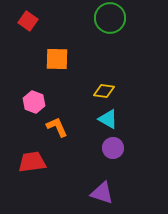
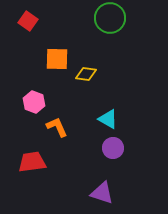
yellow diamond: moved 18 px left, 17 px up
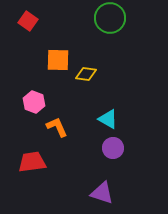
orange square: moved 1 px right, 1 px down
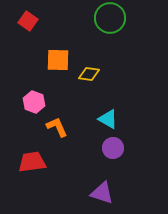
yellow diamond: moved 3 px right
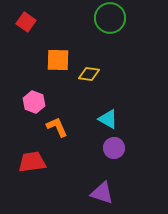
red square: moved 2 px left, 1 px down
purple circle: moved 1 px right
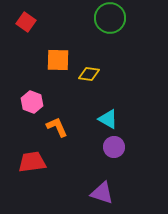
pink hexagon: moved 2 px left
purple circle: moved 1 px up
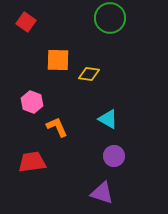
purple circle: moved 9 px down
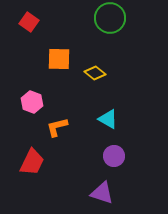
red square: moved 3 px right
orange square: moved 1 px right, 1 px up
yellow diamond: moved 6 px right, 1 px up; rotated 30 degrees clockwise
orange L-shape: rotated 80 degrees counterclockwise
red trapezoid: rotated 124 degrees clockwise
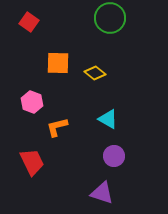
orange square: moved 1 px left, 4 px down
red trapezoid: rotated 52 degrees counterclockwise
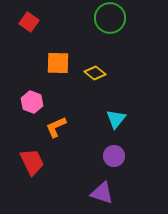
cyan triangle: moved 8 px right; rotated 40 degrees clockwise
orange L-shape: moved 1 px left; rotated 10 degrees counterclockwise
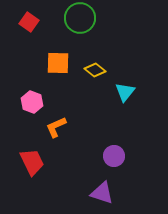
green circle: moved 30 px left
yellow diamond: moved 3 px up
cyan triangle: moved 9 px right, 27 px up
